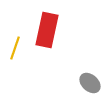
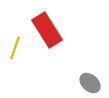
red rectangle: rotated 44 degrees counterclockwise
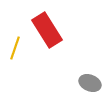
gray ellipse: rotated 20 degrees counterclockwise
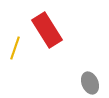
gray ellipse: rotated 45 degrees clockwise
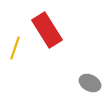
gray ellipse: rotated 40 degrees counterclockwise
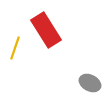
red rectangle: moved 1 px left
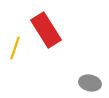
gray ellipse: rotated 15 degrees counterclockwise
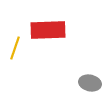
red rectangle: moved 2 px right; rotated 60 degrees counterclockwise
